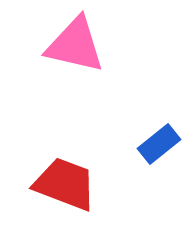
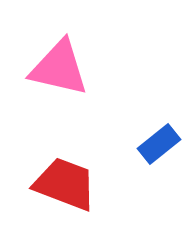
pink triangle: moved 16 px left, 23 px down
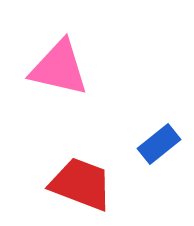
red trapezoid: moved 16 px right
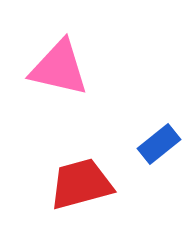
red trapezoid: rotated 36 degrees counterclockwise
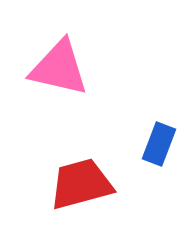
blue rectangle: rotated 30 degrees counterclockwise
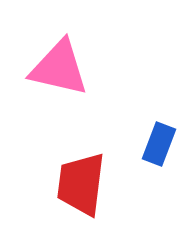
red trapezoid: rotated 68 degrees counterclockwise
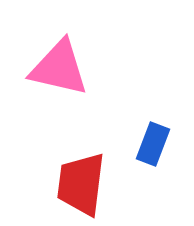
blue rectangle: moved 6 px left
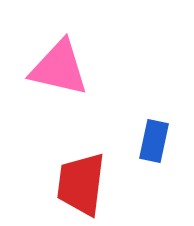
blue rectangle: moved 1 px right, 3 px up; rotated 9 degrees counterclockwise
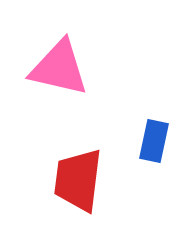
red trapezoid: moved 3 px left, 4 px up
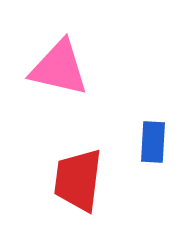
blue rectangle: moved 1 px left, 1 px down; rotated 9 degrees counterclockwise
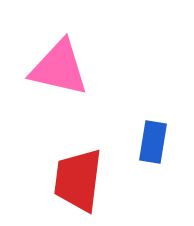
blue rectangle: rotated 6 degrees clockwise
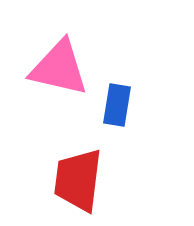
blue rectangle: moved 36 px left, 37 px up
